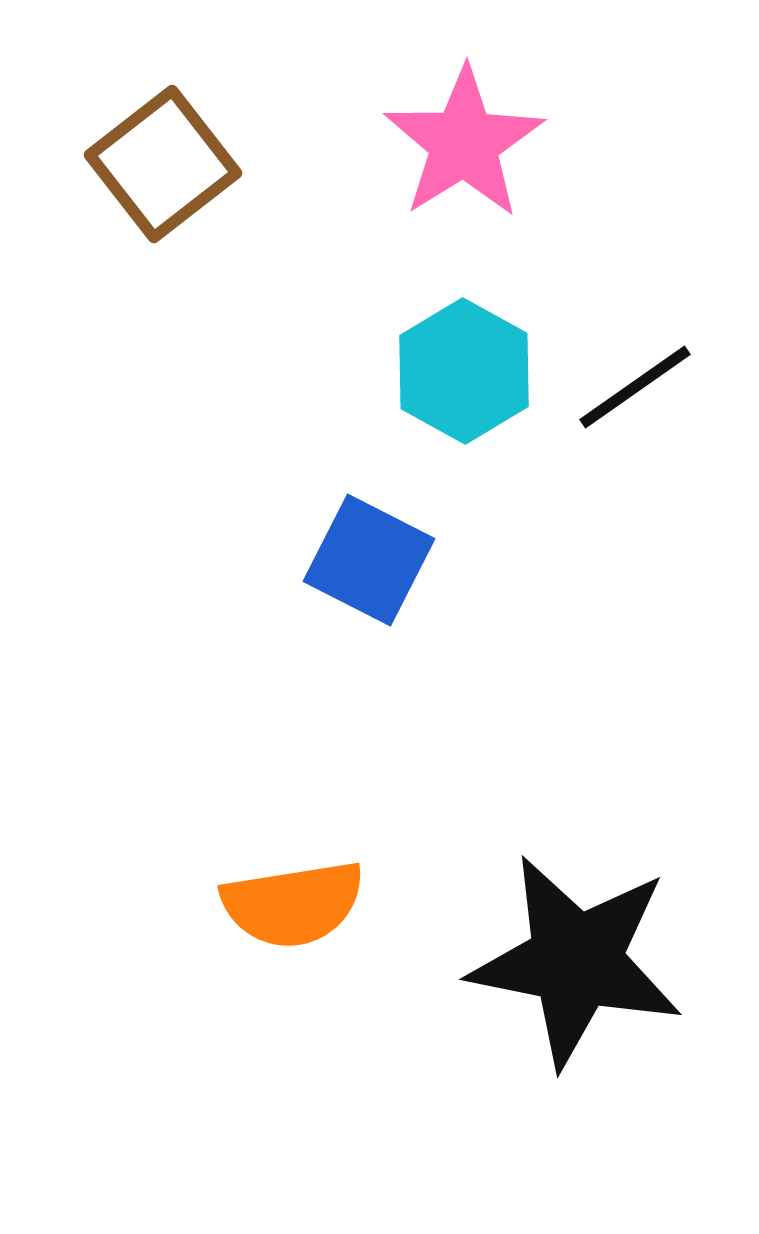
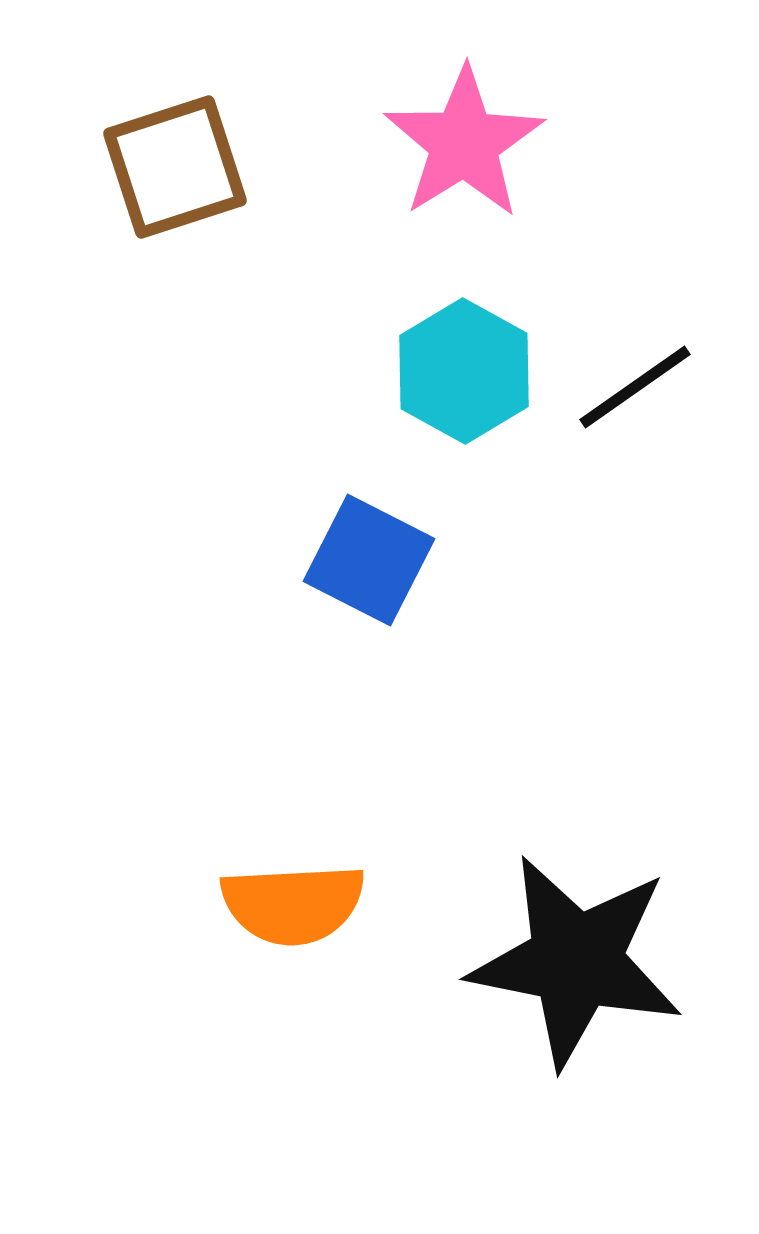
brown square: moved 12 px right, 3 px down; rotated 20 degrees clockwise
orange semicircle: rotated 6 degrees clockwise
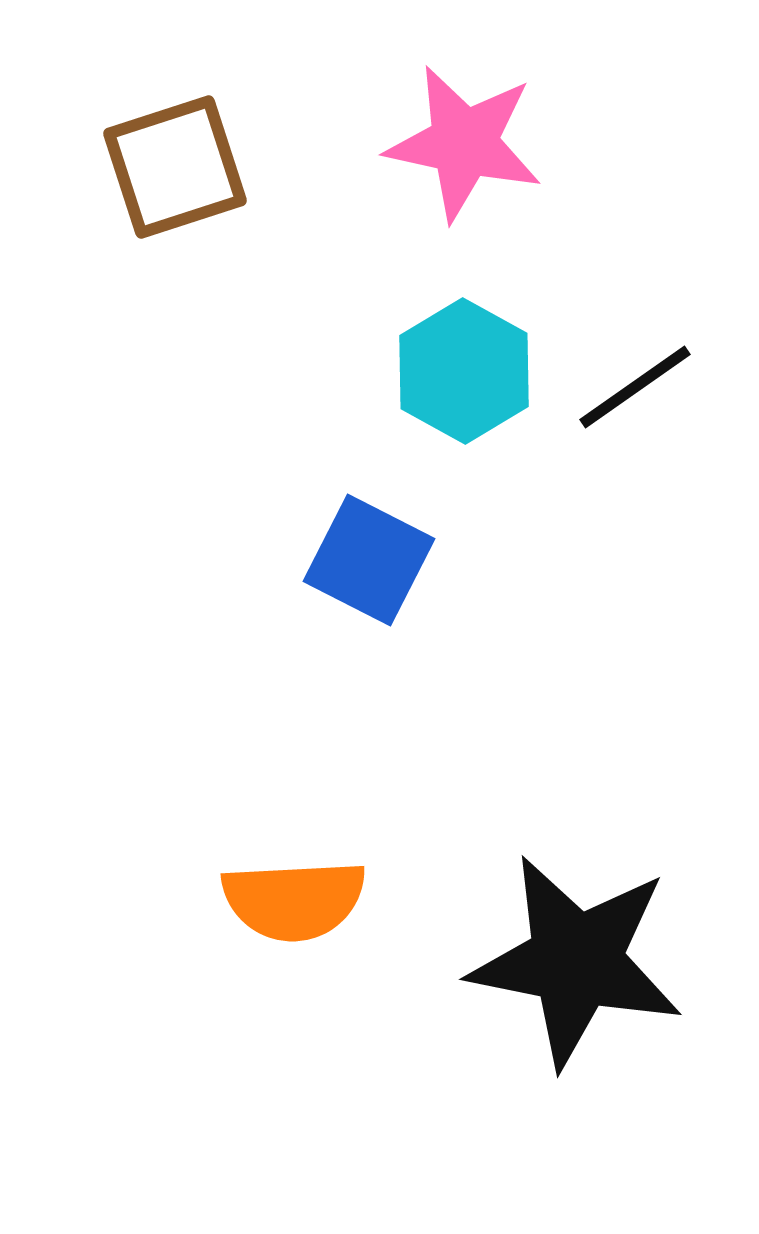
pink star: rotated 28 degrees counterclockwise
orange semicircle: moved 1 px right, 4 px up
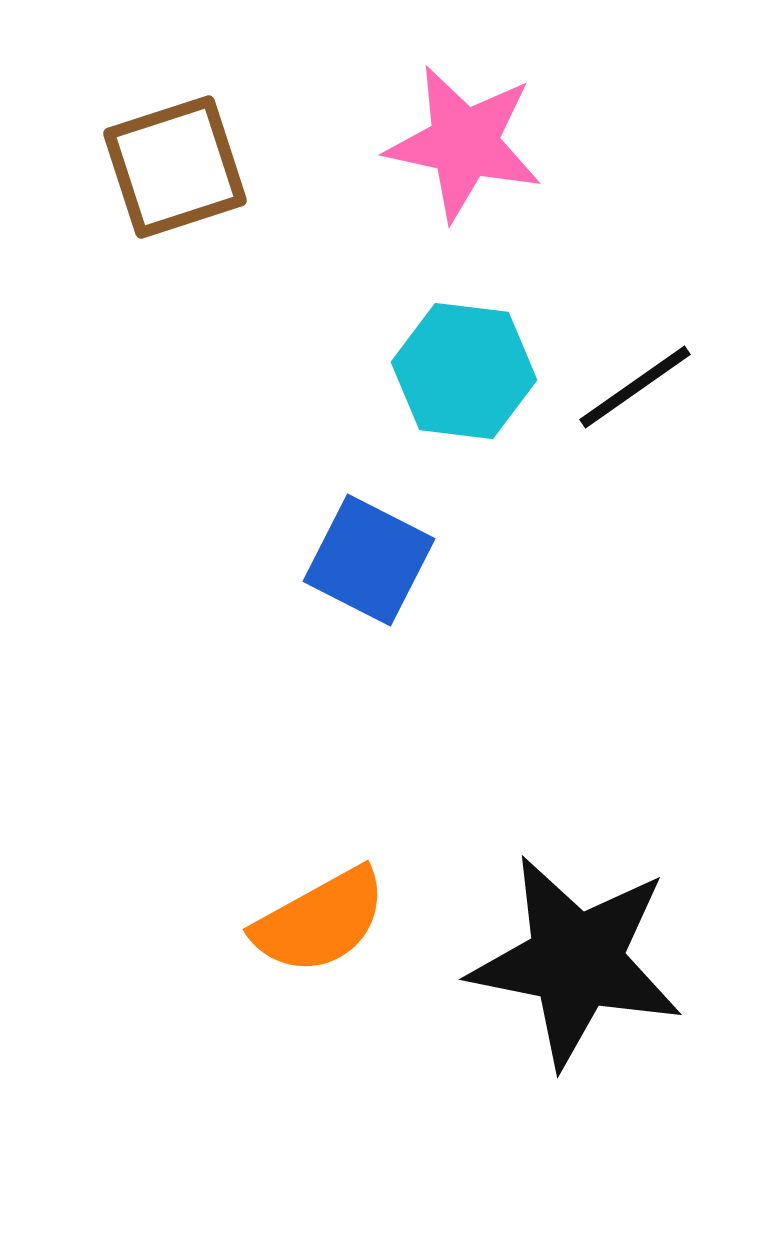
cyan hexagon: rotated 22 degrees counterclockwise
orange semicircle: moved 26 px right, 21 px down; rotated 26 degrees counterclockwise
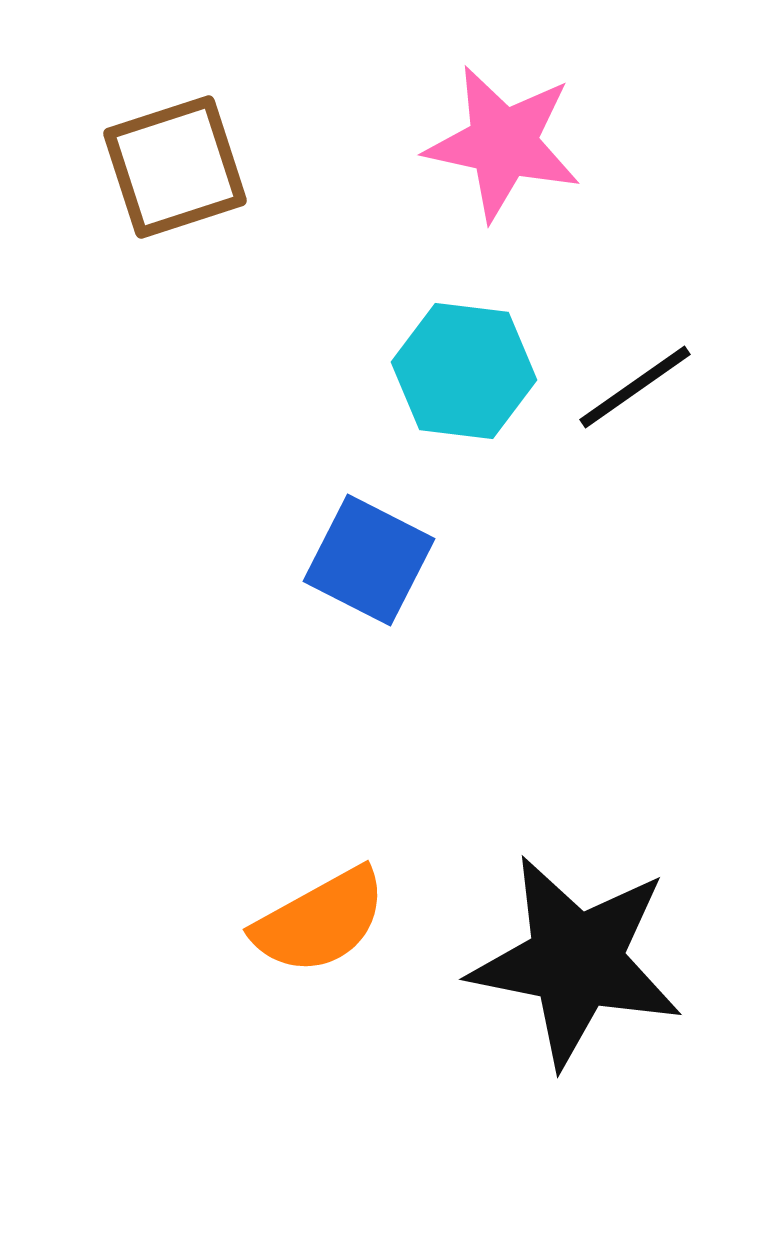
pink star: moved 39 px right
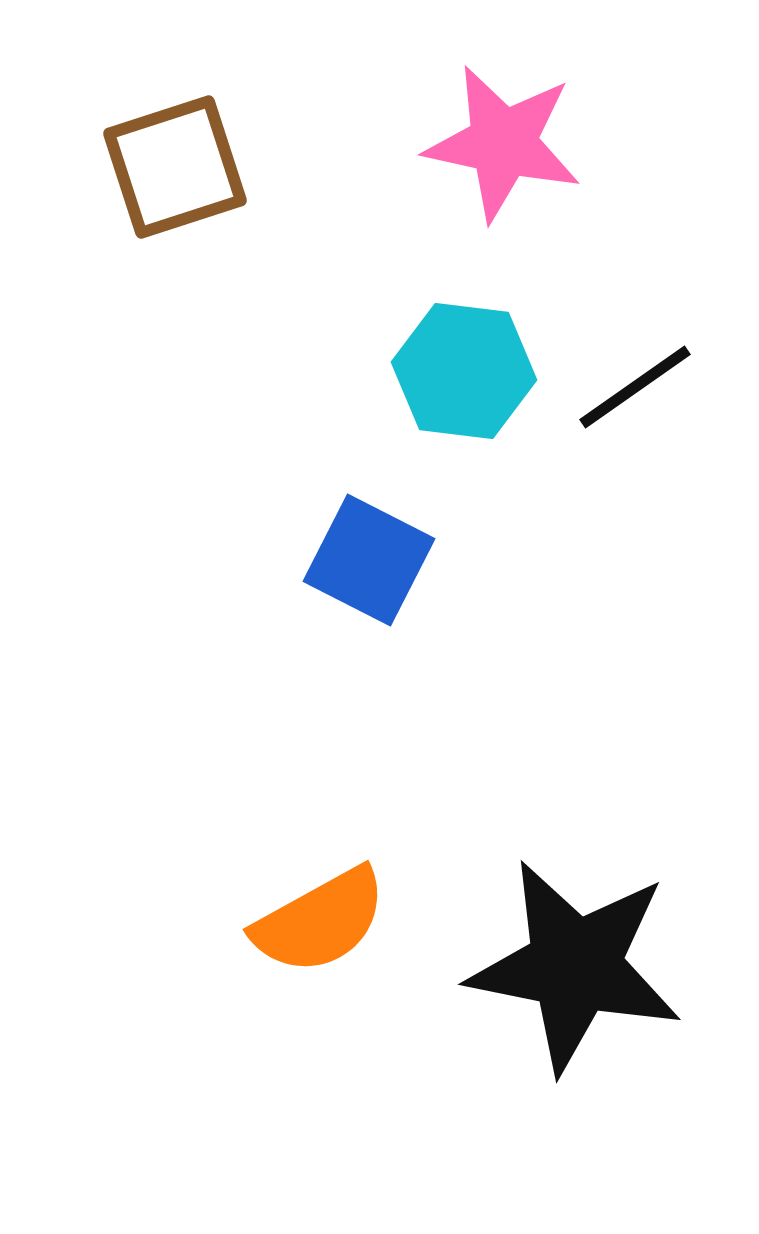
black star: moved 1 px left, 5 px down
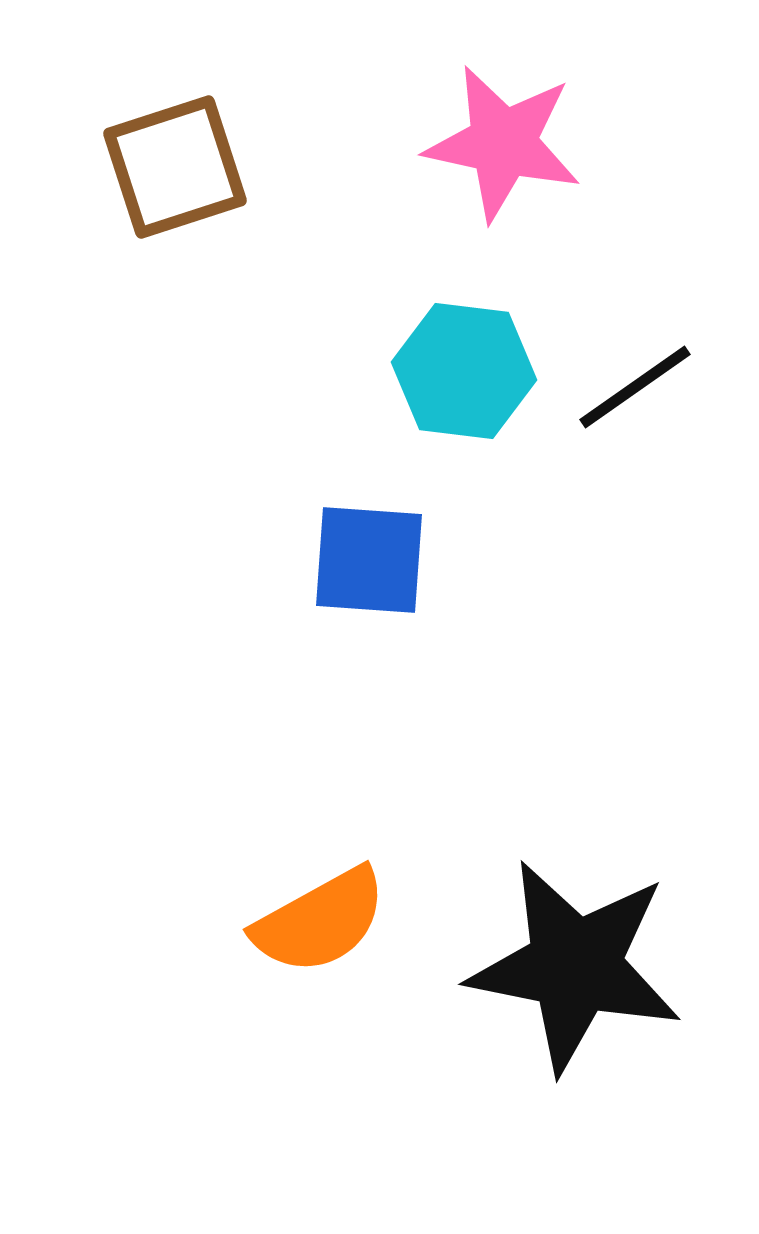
blue square: rotated 23 degrees counterclockwise
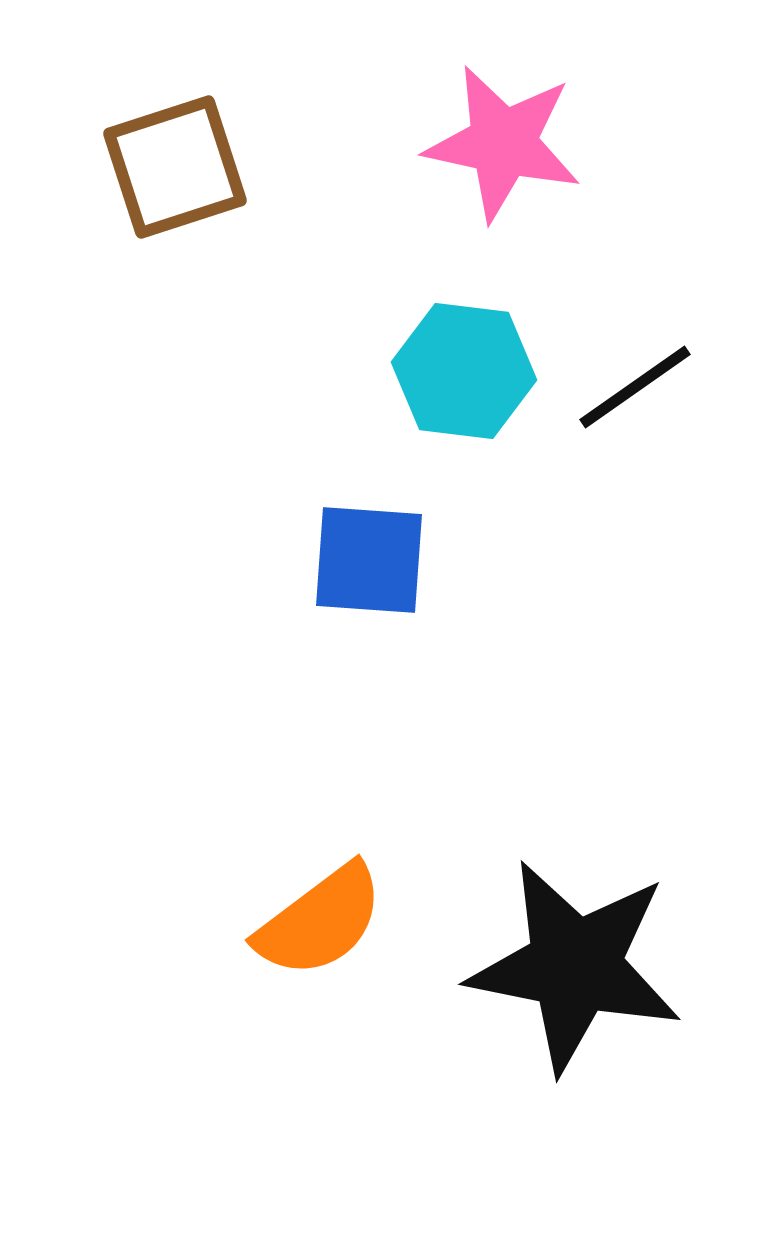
orange semicircle: rotated 8 degrees counterclockwise
